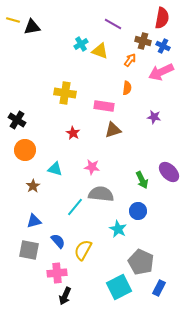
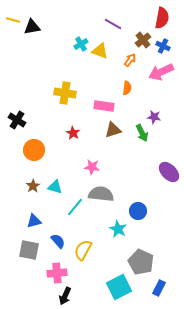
brown cross: moved 1 px up; rotated 35 degrees clockwise
orange circle: moved 9 px right
cyan triangle: moved 18 px down
green arrow: moved 47 px up
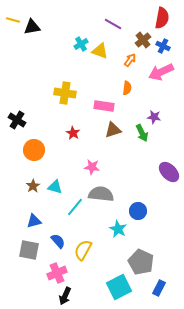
pink cross: rotated 18 degrees counterclockwise
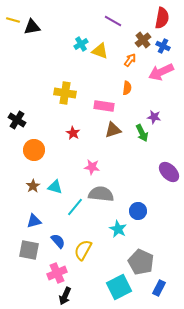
purple line: moved 3 px up
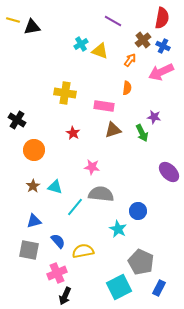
yellow semicircle: moved 1 px down; rotated 50 degrees clockwise
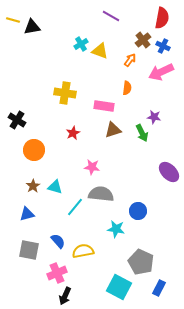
purple line: moved 2 px left, 5 px up
red star: rotated 16 degrees clockwise
blue triangle: moved 7 px left, 7 px up
cyan star: moved 2 px left; rotated 18 degrees counterclockwise
cyan square: rotated 35 degrees counterclockwise
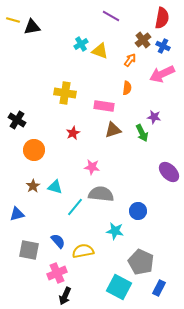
pink arrow: moved 1 px right, 2 px down
blue triangle: moved 10 px left
cyan star: moved 1 px left, 2 px down
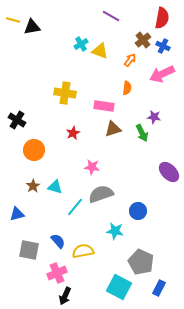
brown triangle: moved 1 px up
gray semicircle: rotated 25 degrees counterclockwise
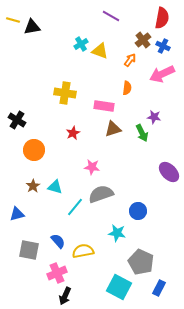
cyan star: moved 2 px right, 2 px down
